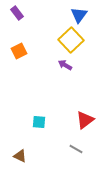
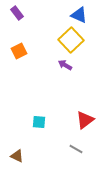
blue triangle: rotated 42 degrees counterclockwise
brown triangle: moved 3 px left
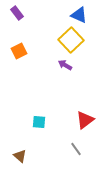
gray line: rotated 24 degrees clockwise
brown triangle: moved 3 px right; rotated 16 degrees clockwise
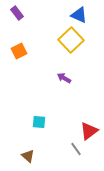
purple arrow: moved 1 px left, 13 px down
red triangle: moved 4 px right, 11 px down
brown triangle: moved 8 px right
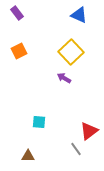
yellow square: moved 12 px down
brown triangle: rotated 40 degrees counterclockwise
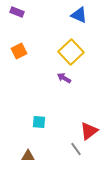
purple rectangle: moved 1 px up; rotated 32 degrees counterclockwise
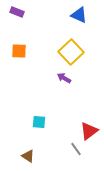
orange square: rotated 28 degrees clockwise
brown triangle: rotated 32 degrees clockwise
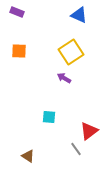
yellow square: rotated 10 degrees clockwise
cyan square: moved 10 px right, 5 px up
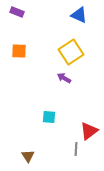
gray line: rotated 40 degrees clockwise
brown triangle: rotated 24 degrees clockwise
